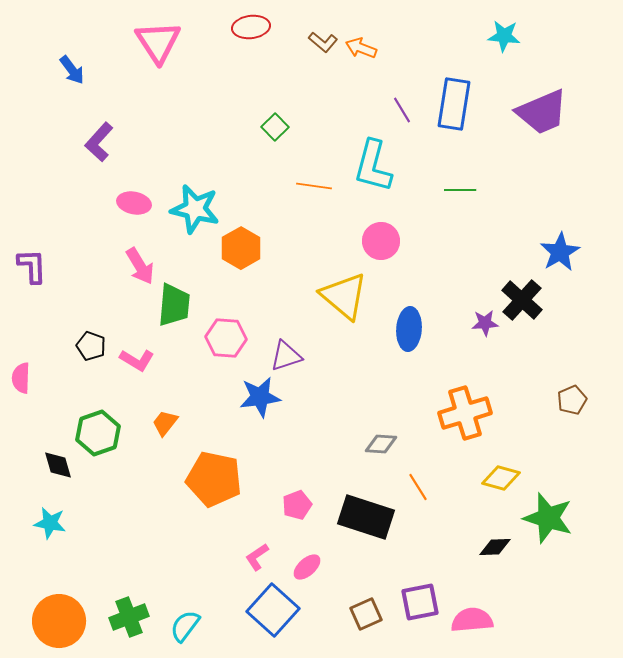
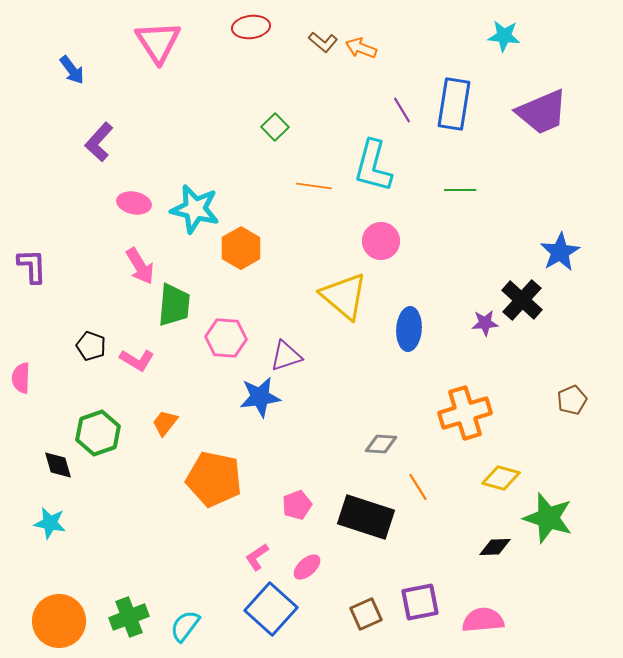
blue square at (273, 610): moved 2 px left, 1 px up
pink semicircle at (472, 620): moved 11 px right
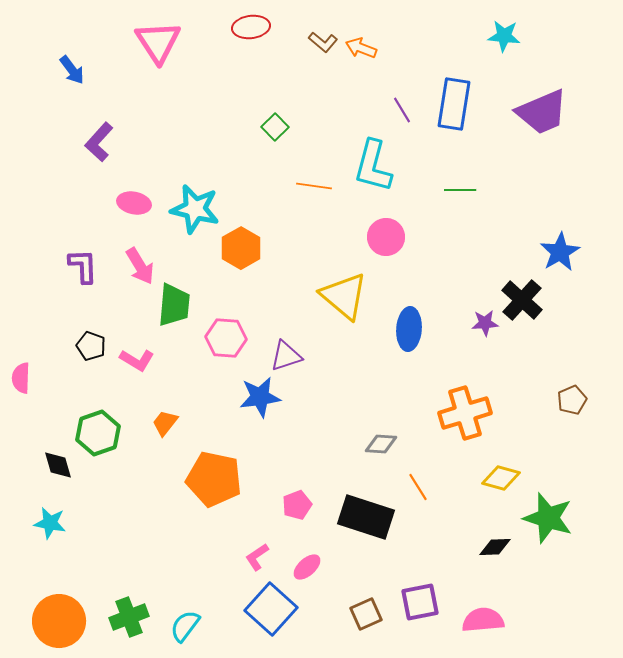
pink circle at (381, 241): moved 5 px right, 4 px up
purple L-shape at (32, 266): moved 51 px right
